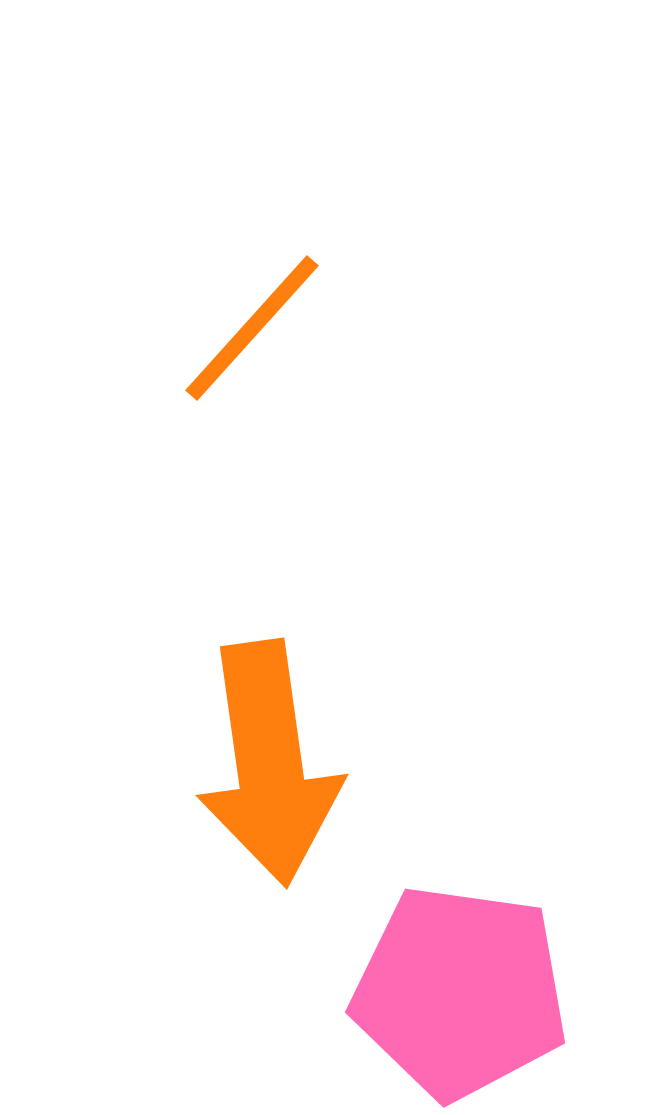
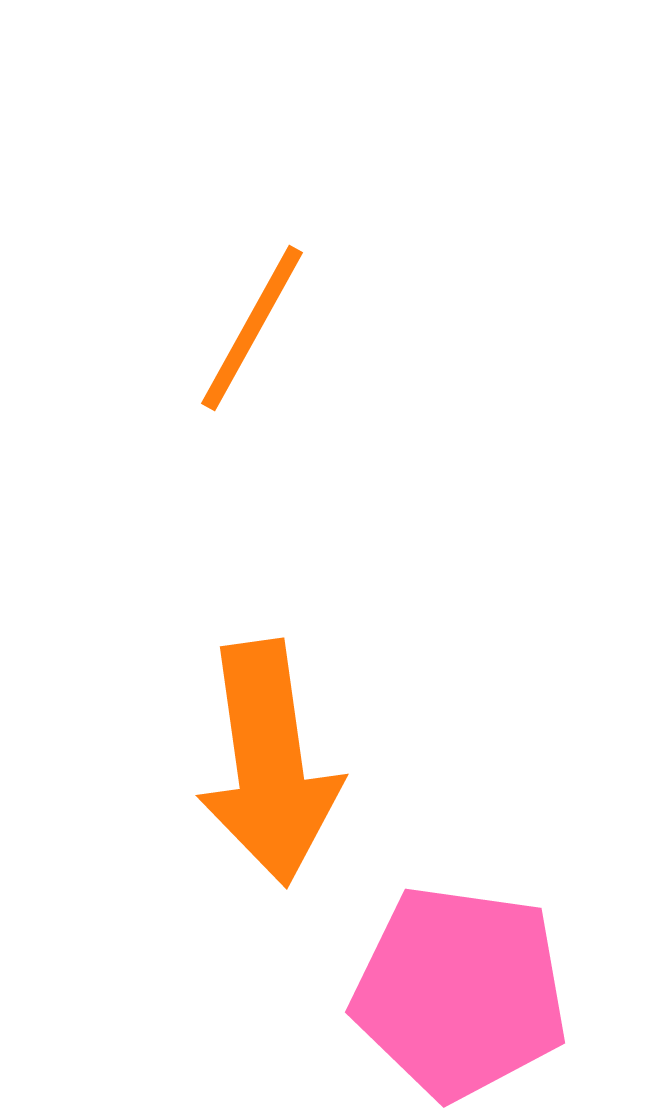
orange line: rotated 13 degrees counterclockwise
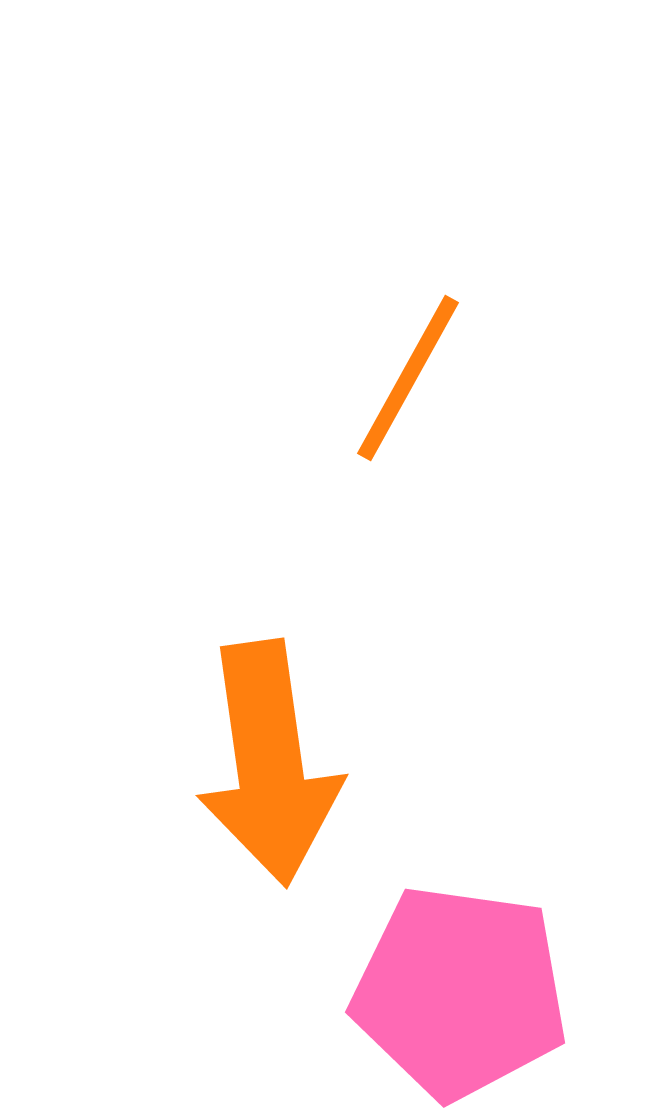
orange line: moved 156 px right, 50 px down
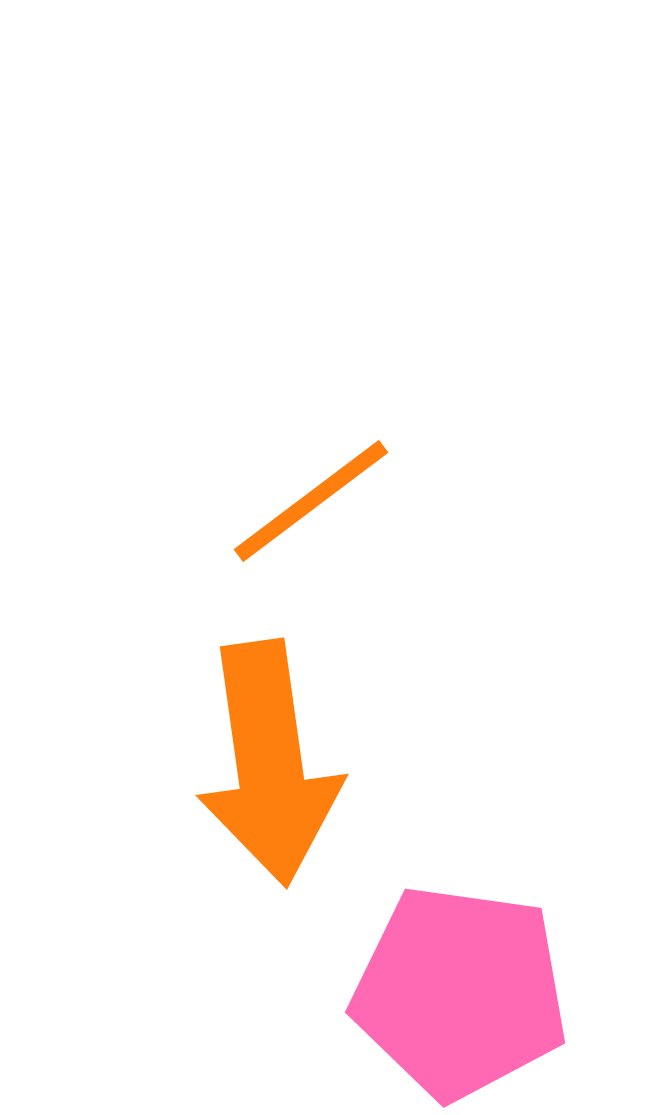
orange line: moved 97 px left, 123 px down; rotated 24 degrees clockwise
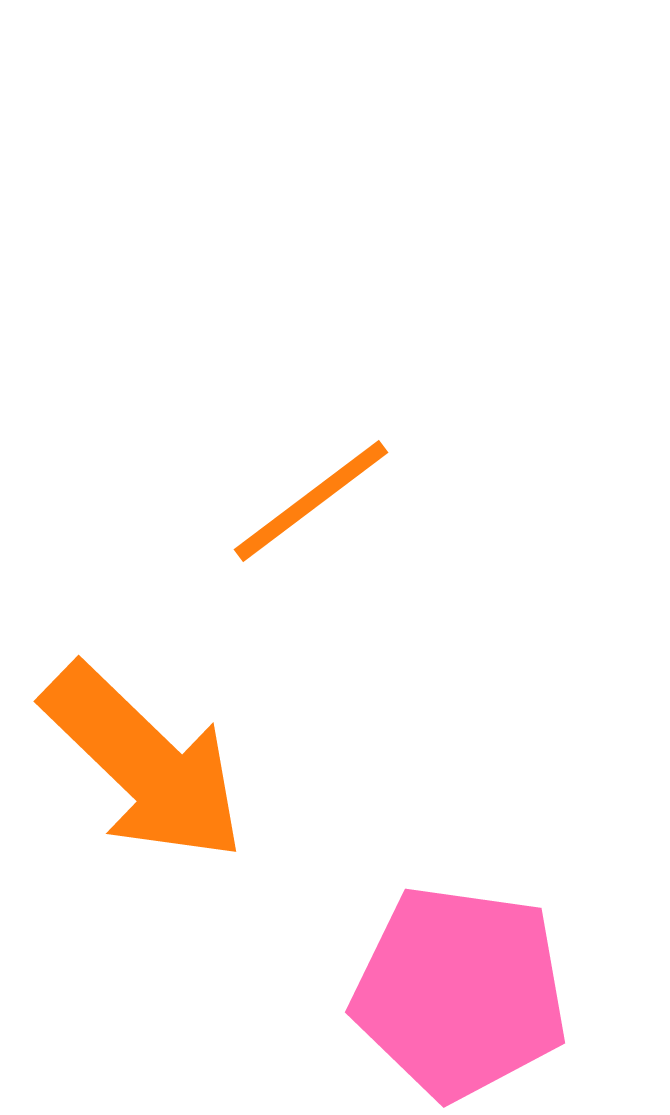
orange arrow: moved 125 px left; rotated 38 degrees counterclockwise
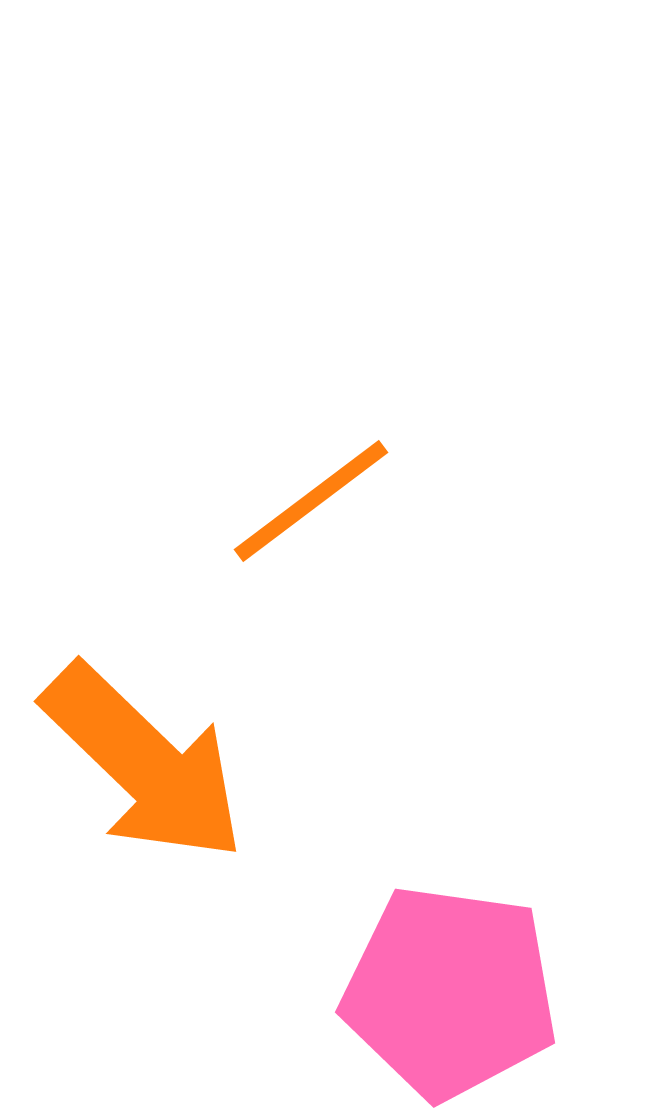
pink pentagon: moved 10 px left
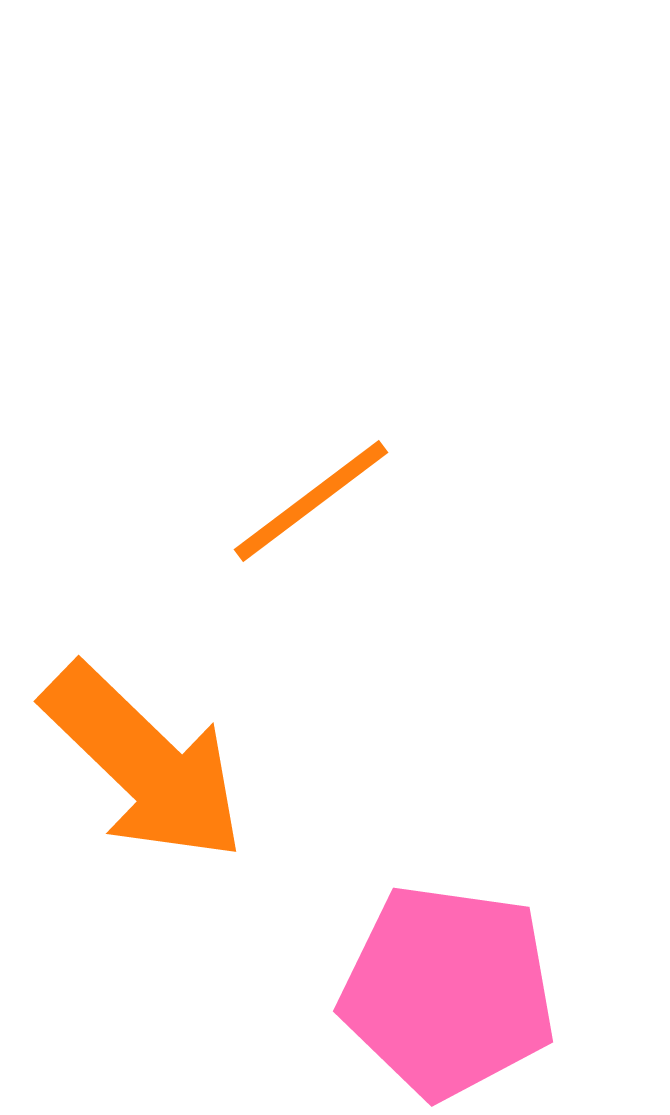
pink pentagon: moved 2 px left, 1 px up
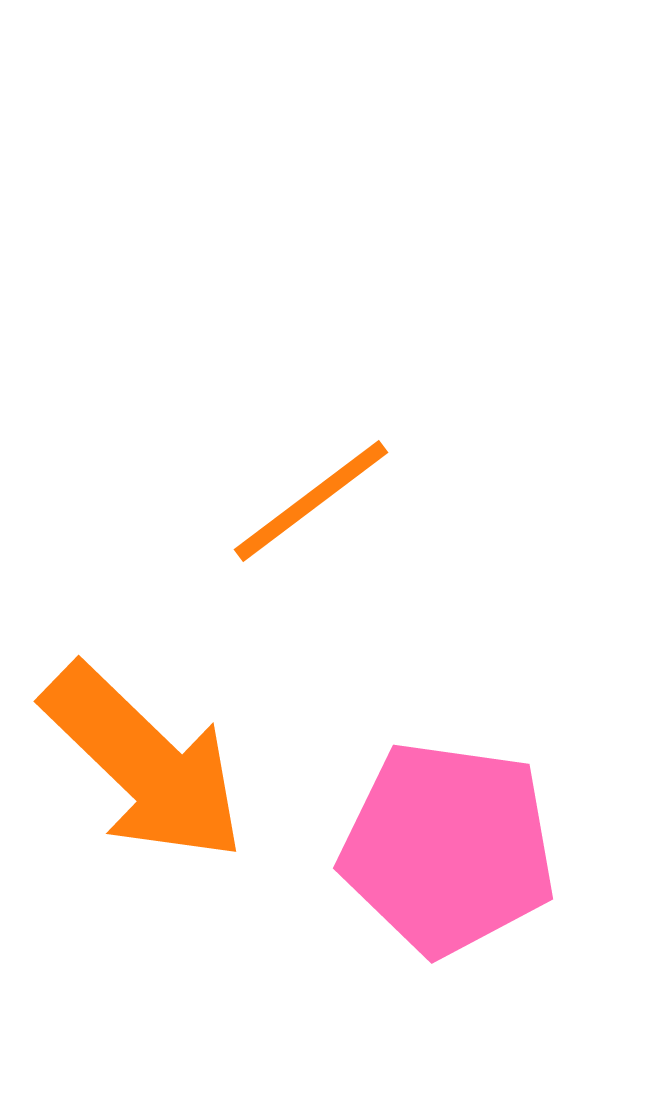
pink pentagon: moved 143 px up
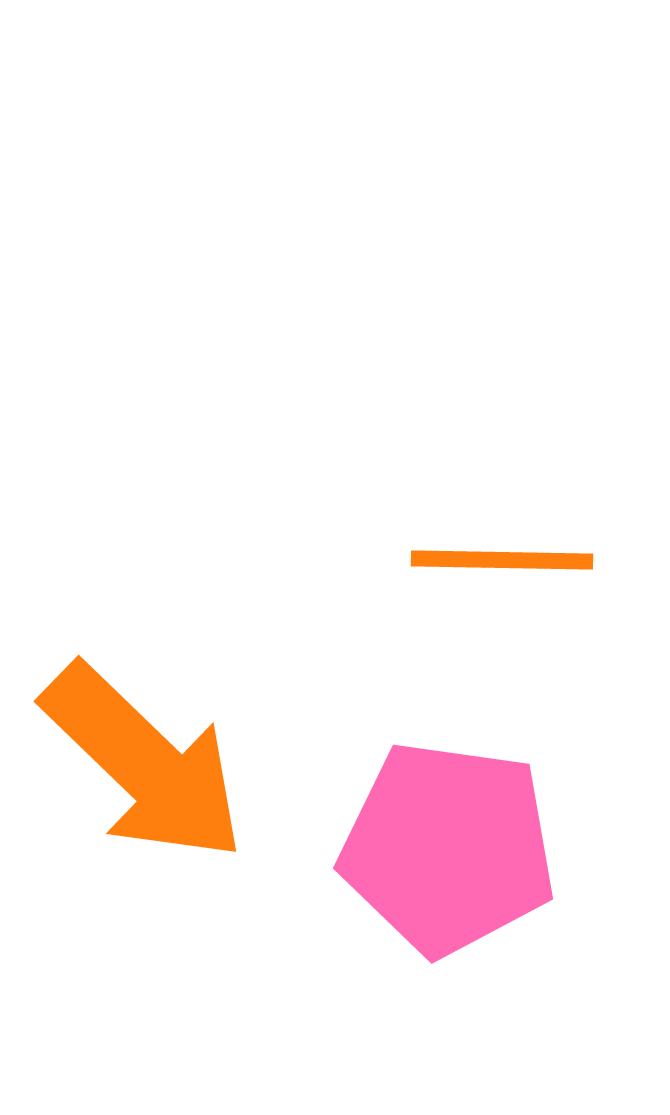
orange line: moved 191 px right, 59 px down; rotated 38 degrees clockwise
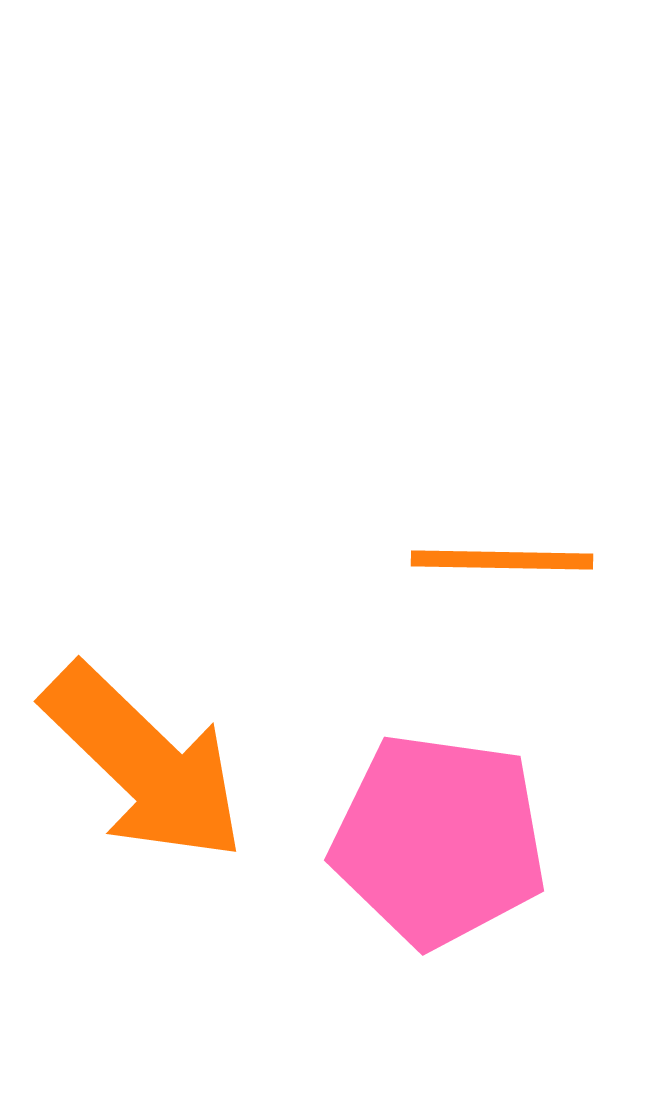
pink pentagon: moved 9 px left, 8 px up
